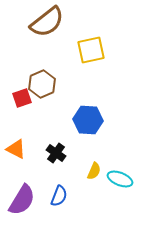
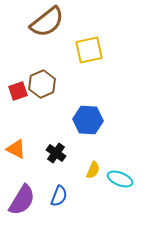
yellow square: moved 2 px left
red square: moved 4 px left, 7 px up
yellow semicircle: moved 1 px left, 1 px up
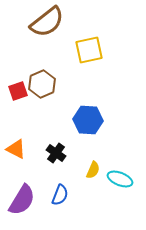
blue semicircle: moved 1 px right, 1 px up
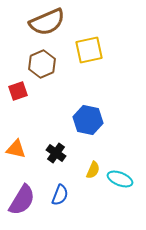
brown semicircle: rotated 15 degrees clockwise
brown hexagon: moved 20 px up
blue hexagon: rotated 8 degrees clockwise
orange triangle: rotated 15 degrees counterclockwise
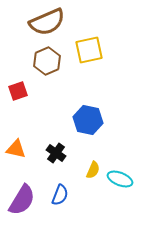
brown hexagon: moved 5 px right, 3 px up
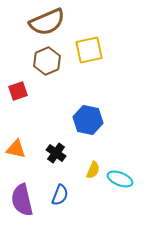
purple semicircle: rotated 136 degrees clockwise
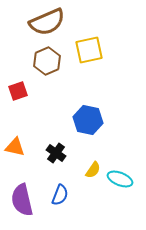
orange triangle: moved 1 px left, 2 px up
yellow semicircle: rotated 12 degrees clockwise
